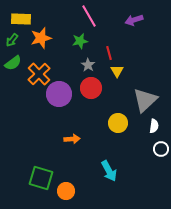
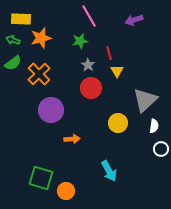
green arrow: moved 1 px right; rotated 72 degrees clockwise
purple circle: moved 8 px left, 16 px down
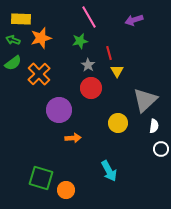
pink line: moved 1 px down
purple circle: moved 8 px right
orange arrow: moved 1 px right, 1 px up
orange circle: moved 1 px up
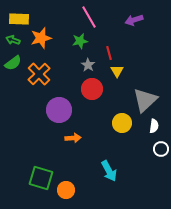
yellow rectangle: moved 2 px left
red circle: moved 1 px right, 1 px down
yellow circle: moved 4 px right
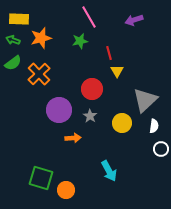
gray star: moved 2 px right, 51 px down
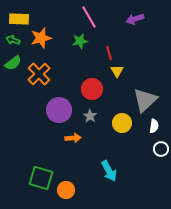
purple arrow: moved 1 px right, 1 px up
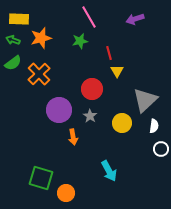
orange arrow: moved 1 px up; rotated 84 degrees clockwise
orange circle: moved 3 px down
